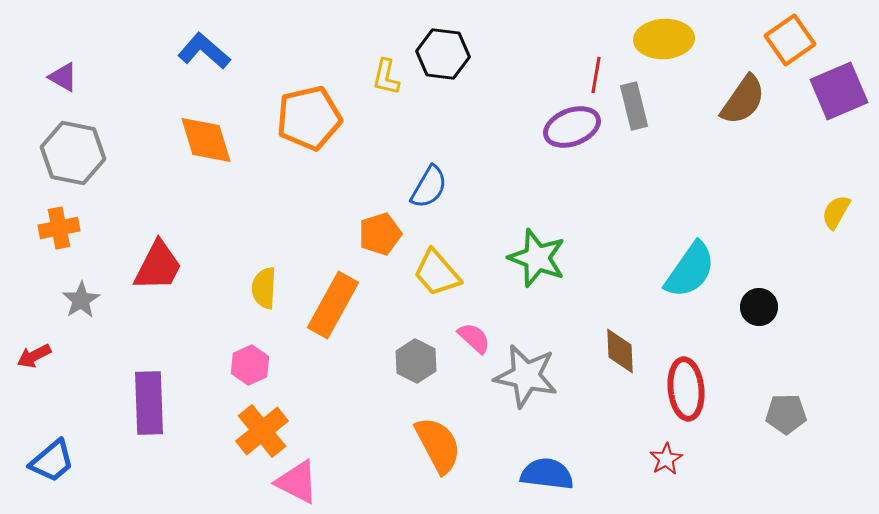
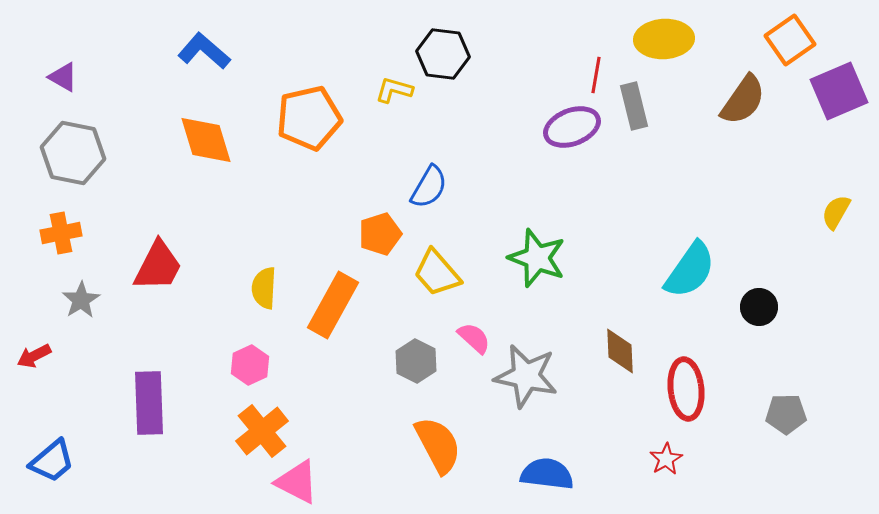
yellow L-shape at (386, 77): moved 8 px right, 13 px down; rotated 93 degrees clockwise
orange cross at (59, 228): moved 2 px right, 5 px down
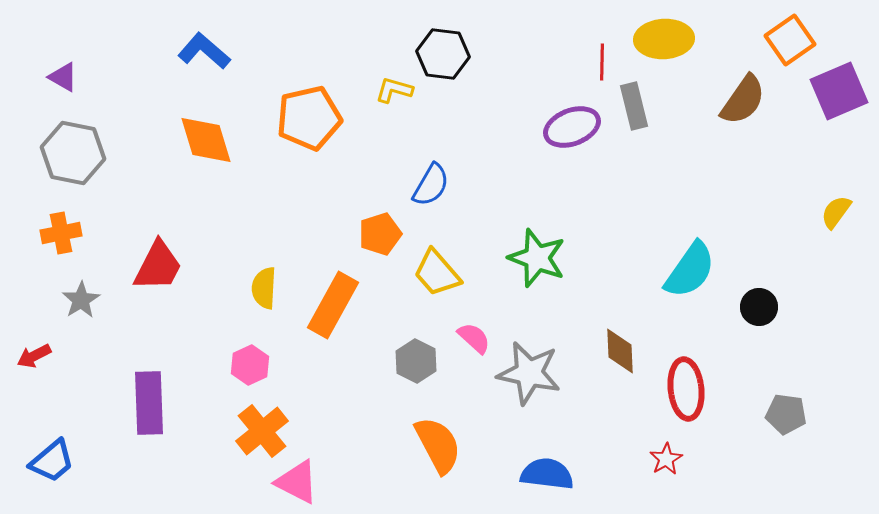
red line at (596, 75): moved 6 px right, 13 px up; rotated 9 degrees counterclockwise
blue semicircle at (429, 187): moved 2 px right, 2 px up
yellow semicircle at (836, 212): rotated 6 degrees clockwise
gray star at (526, 376): moved 3 px right, 3 px up
gray pentagon at (786, 414): rotated 9 degrees clockwise
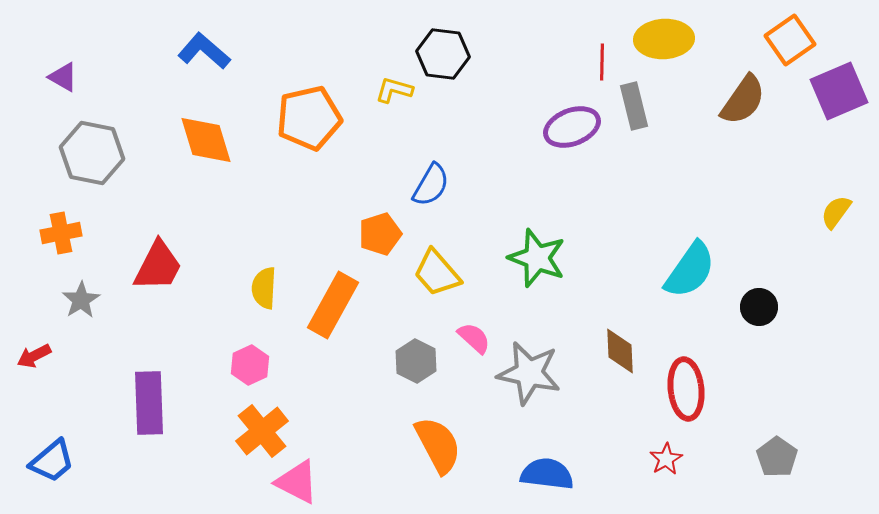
gray hexagon at (73, 153): moved 19 px right
gray pentagon at (786, 414): moved 9 px left, 43 px down; rotated 27 degrees clockwise
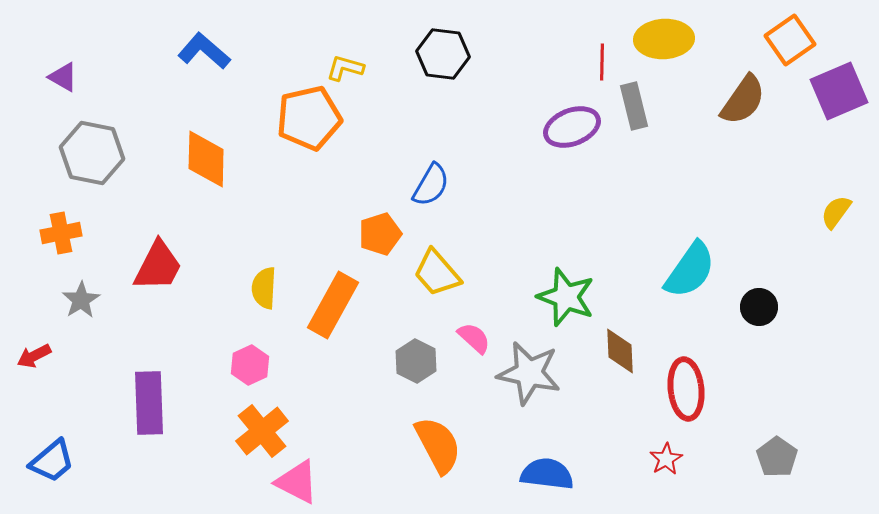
yellow L-shape at (394, 90): moved 49 px left, 22 px up
orange diamond at (206, 140): moved 19 px down; rotated 18 degrees clockwise
green star at (537, 258): moved 29 px right, 39 px down
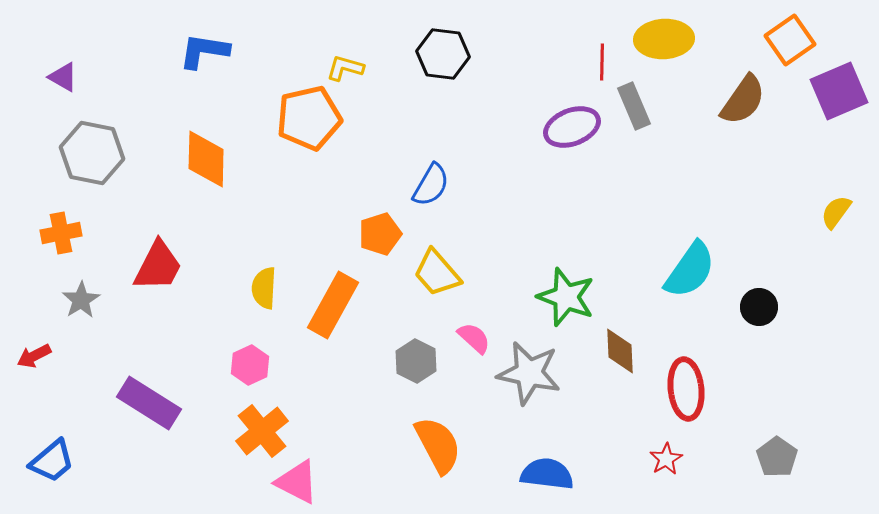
blue L-shape at (204, 51): rotated 32 degrees counterclockwise
gray rectangle at (634, 106): rotated 9 degrees counterclockwise
purple rectangle at (149, 403): rotated 56 degrees counterclockwise
